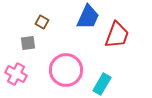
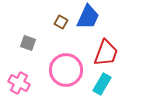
brown square: moved 19 px right
red trapezoid: moved 11 px left, 18 px down
gray square: rotated 28 degrees clockwise
pink cross: moved 3 px right, 9 px down
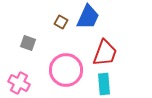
red trapezoid: moved 1 px left
cyan rectangle: moved 2 px right; rotated 35 degrees counterclockwise
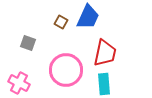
red trapezoid: rotated 8 degrees counterclockwise
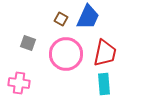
brown square: moved 3 px up
pink circle: moved 16 px up
pink cross: rotated 20 degrees counterclockwise
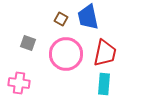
blue trapezoid: rotated 144 degrees clockwise
cyan rectangle: rotated 10 degrees clockwise
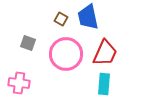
red trapezoid: rotated 12 degrees clockwise
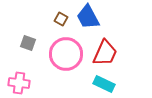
blue trapezoid: rotated 16 degrees counterclockwise
cyan rectangle: rotated 70 degrees counterclockwise
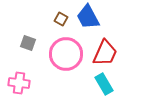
cyan rectangle: rotated 35 degrees clockwise
